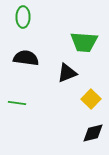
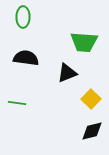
black diamond: moved 1 px left, 2 px up
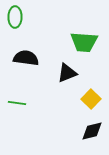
green ellipse: moved 8 px left
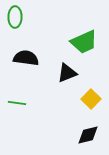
green trapezoid: rotated 28 degrees counterclockwise
black diamond: moved 4 px left, 4 px down
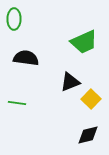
green ellipse: moved 1 px left, 2 px down
black triangle: moved 3 px right, 9 px down
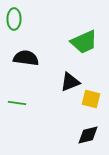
yellow square: rotated 30 degrees counterclockwise
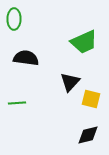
black triangle: rotated 25 degrees counterclockwise
green line: rotated 12 degrees counterclockwise
